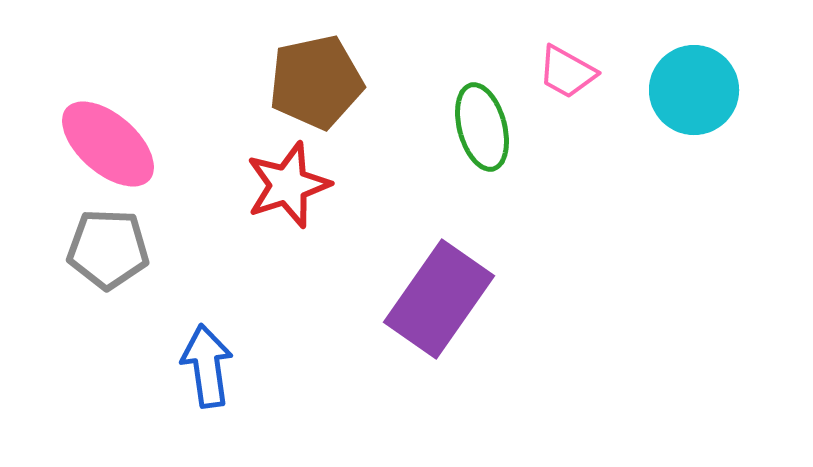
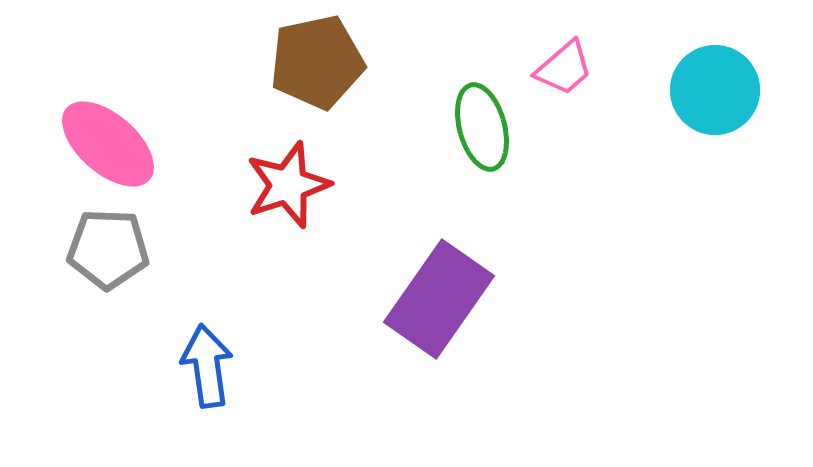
pink trapezoid: moved 3 px left, 4 px up; rotated 70 degrees counterclockwise
brown pentagon: moved 1 px right, 20 px up
cyan circle: moved 21 px right
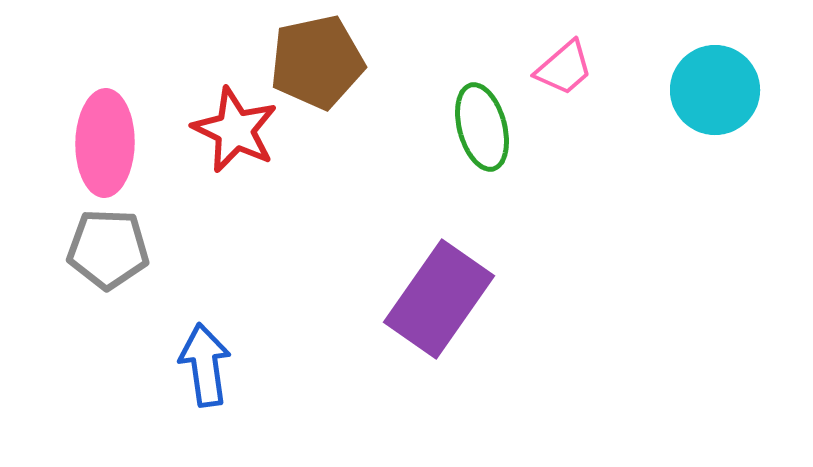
pink ellipse: moved 3 px left, 1 px up; rotated 50 degrees clockwise
red star: moved 53 px left, 55 px up; rotated 28 degrees counterclockwise
blue arrow: moved 2 px left, 1 px up
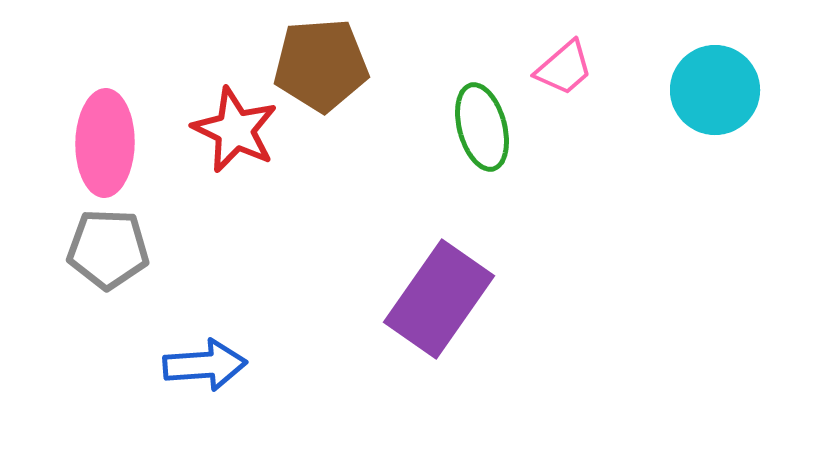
brown pentagon: moved 4 px right, 3 px down; rotated 8 degrees clockwise
blue arrow: rotated 94 degrees clockwise
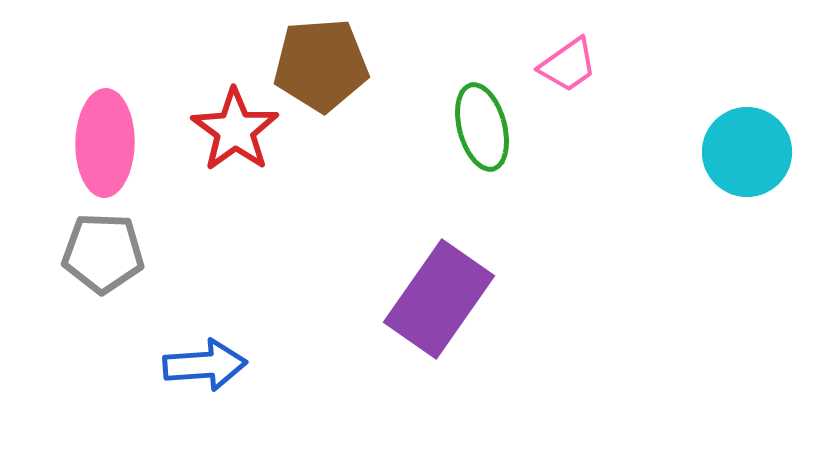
pink trapezoid: moved 4 px right, 3 px up; rotated 6 degrees clockwise
cyan circle: moved 32 px right, 62 px down
red star: rotated 10 degrees clockwise
gray pentagon: moved 5 px left, 4 px down
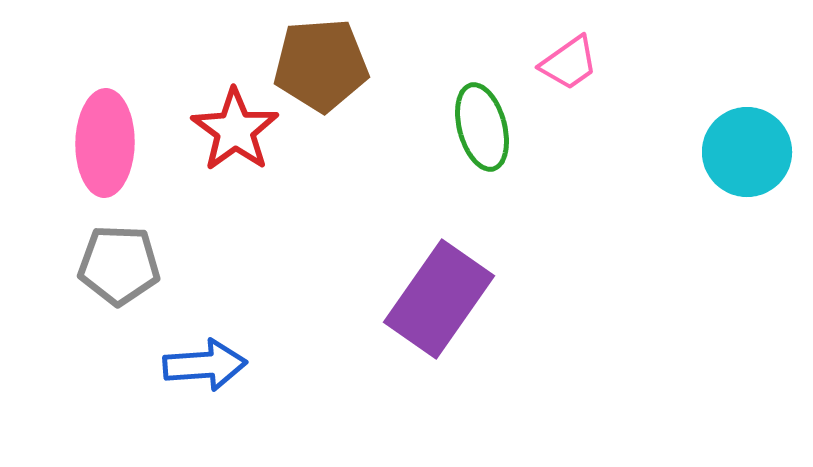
pink trapezoid: moved 1 px right, 2 px up
gray pentagon: moved 16 px right, 12 px down
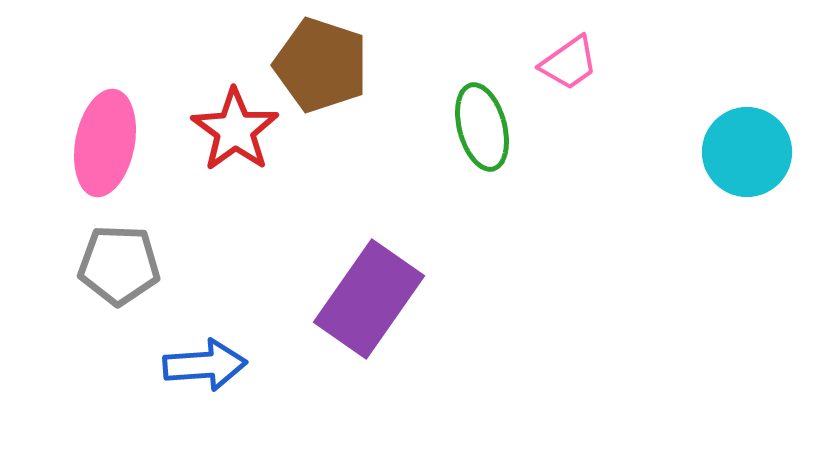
brown pentagon: rotated 22 degrees clockwise
pink ellipse: rotated 10 degrees clockwise
purple rectangle: moved 70 px left
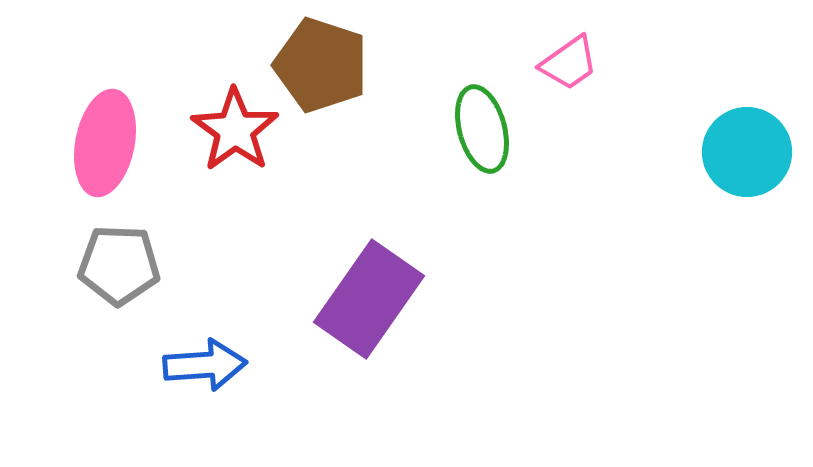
green ellipse: moved 2 px down
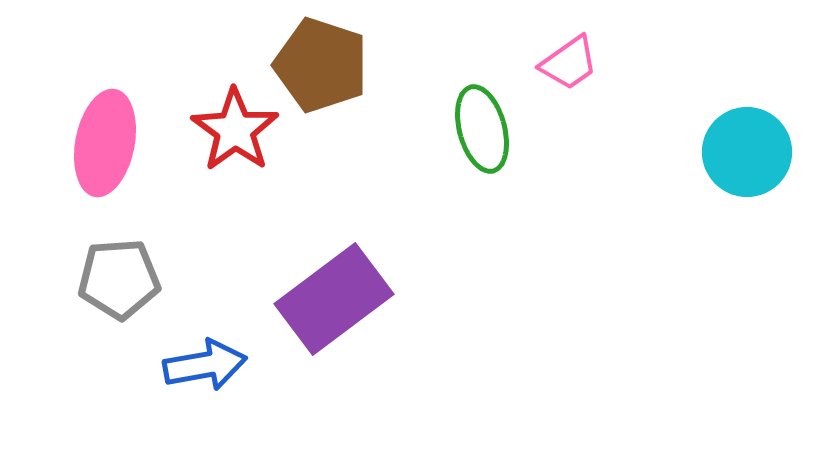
gray pentagon: moved 14 px down; rotated 6 degrees counterclockwise
purple rectangle: moved 35 px left; rotated 18 degrees clockwise
blue arrow: rotated 6 degrees counterclockwise
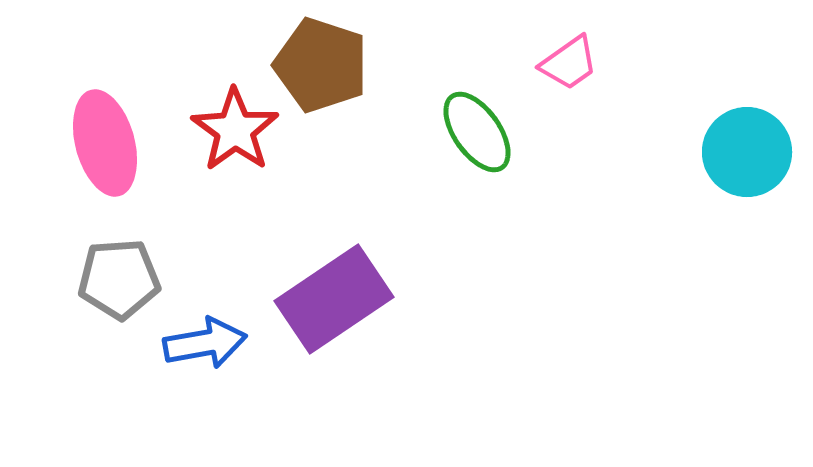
green ellipse: moved 5 px left, 3 px down; rotated 20 degrees counterclockwise
pink ellipse: rotated 26 degrees counterclockwise
purple rectangle: rotated 3 degrees clockwise
blue arrow: moved 22 px up
